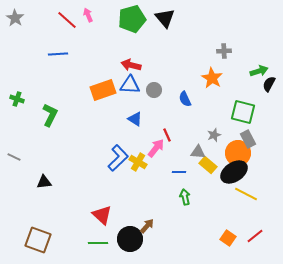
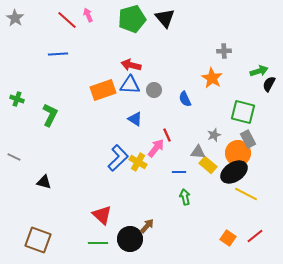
black triangle at (44, 182): rotated 21 degrees clockwise
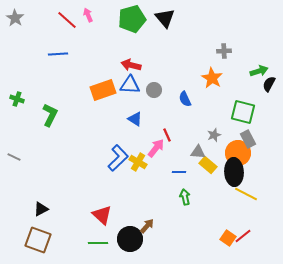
black ellipse at (234, 172): rotated 60 degrees counterclockwise
black triangle at (44, 182): moved 3 px left, 27 px down; rotated 42 degrees counterclockwise
red line at (255, 236): moved 12 px left
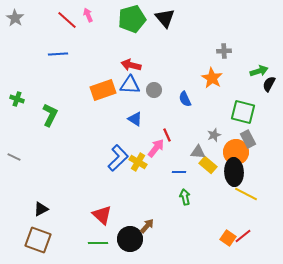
orange circle at (238, 153): moved 2 px left, 1 px up
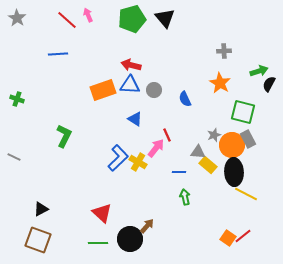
gray star at (15, 18): moved 2 px right
orange star at (212, 78): moved 8 px right, 5 px down
green L-shape at (50, 115): moved 14 px right, 21 px down
orange circle at (236, 152): moved 4 px left, 7 px up
red triangle at (102, 215): moved 2 px up
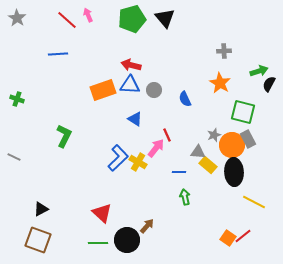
yellow line at (246, 194): moved 8 px right, 8 px down
black circle at (130, 239): moved 3 px left, 1 px down
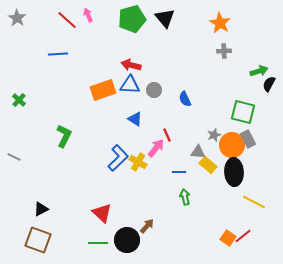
orange star at (220, 83): moved 60 px up
green cross at (17, 99): moved 2 px right, 1 px down; rotated 24 degrees clockwise
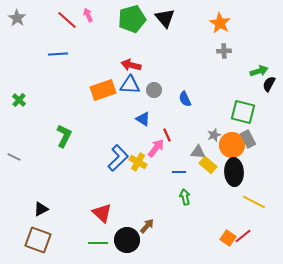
blue triangle at (135, 119): moved 8 px right
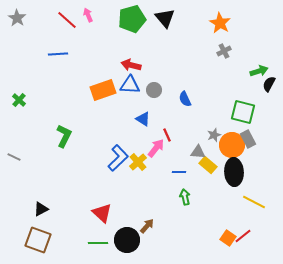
gray cross at (224, 51): rotated 24 degrees counterclockwise
yellow cross at (138, 162): rotated 18 degrees clockwise
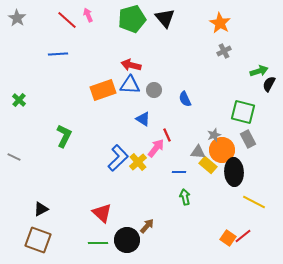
orange circle at (232, 145): moved 10 px left, 5 px down
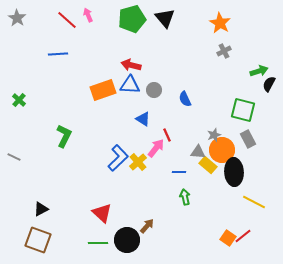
green square at (243, 112): moved 2 px up
